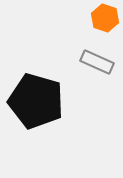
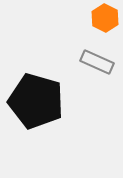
orange hexagon: rotated 8 degrees clockwise
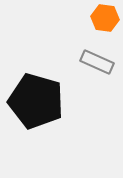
orange hexagon: rotated 20 degrees counterclockwise
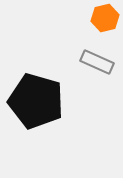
orange hexagon: rotated 20 degrees counterclockwise
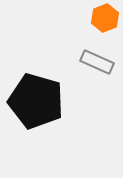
orange hexagon: rotated 8 degrees counterclockwise
